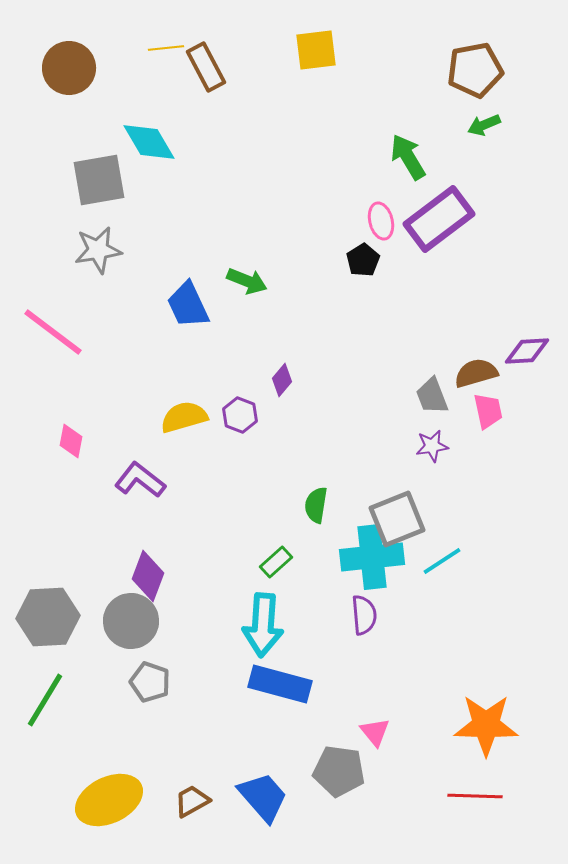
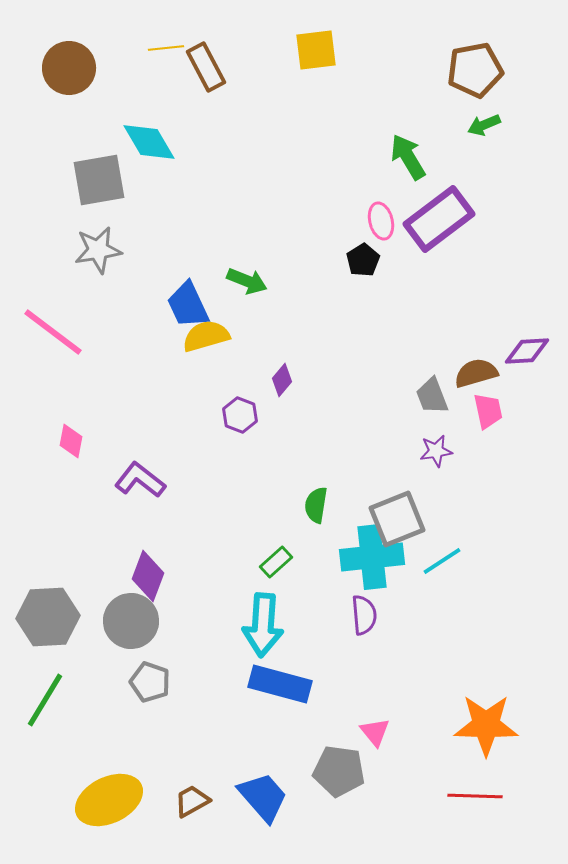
yellow semicircle at (184, 417): moved 22 px right, 81 px up
purple star at (432, 446): moved 4 px right, 5 px down
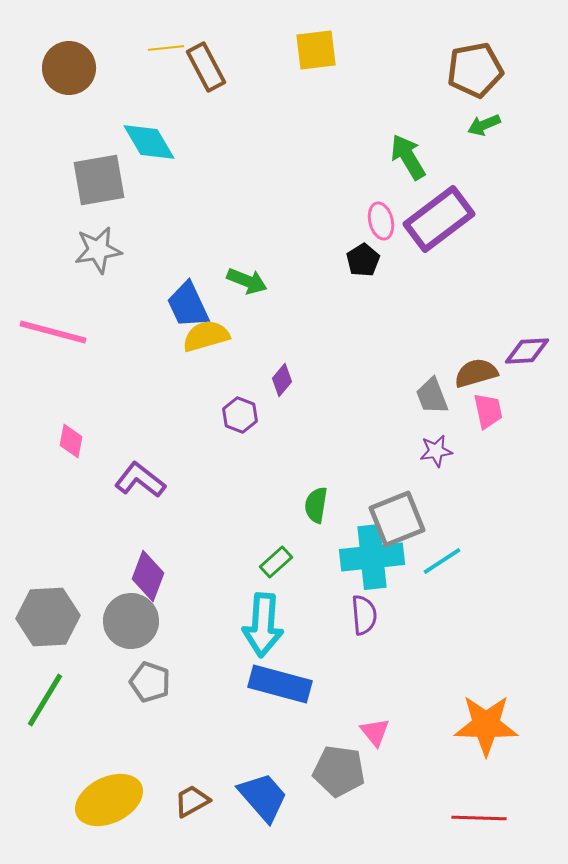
pink line at (53, 332): rotated 22 degrees counterclockwise
red line at (475, 796): moved 4 px right, 22 px down
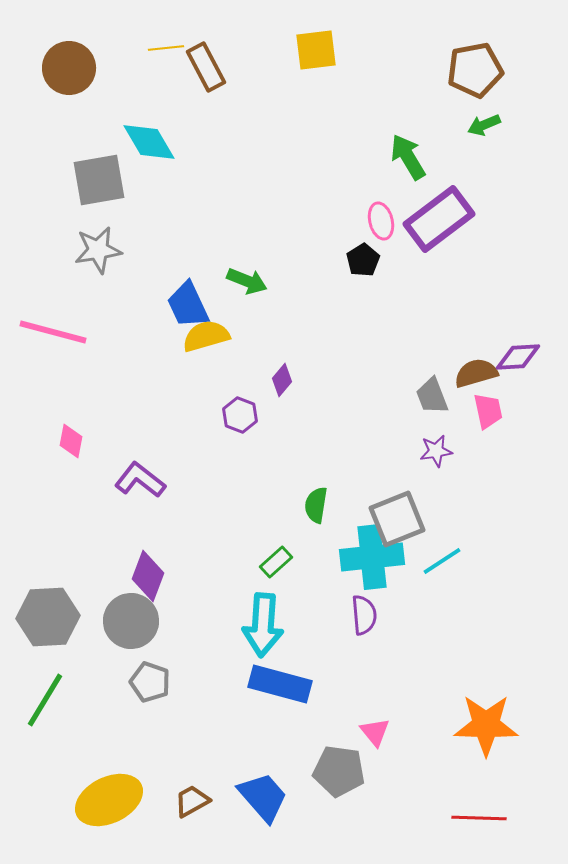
purple diamond at (527, 351): moved 9 px left, 6 px down
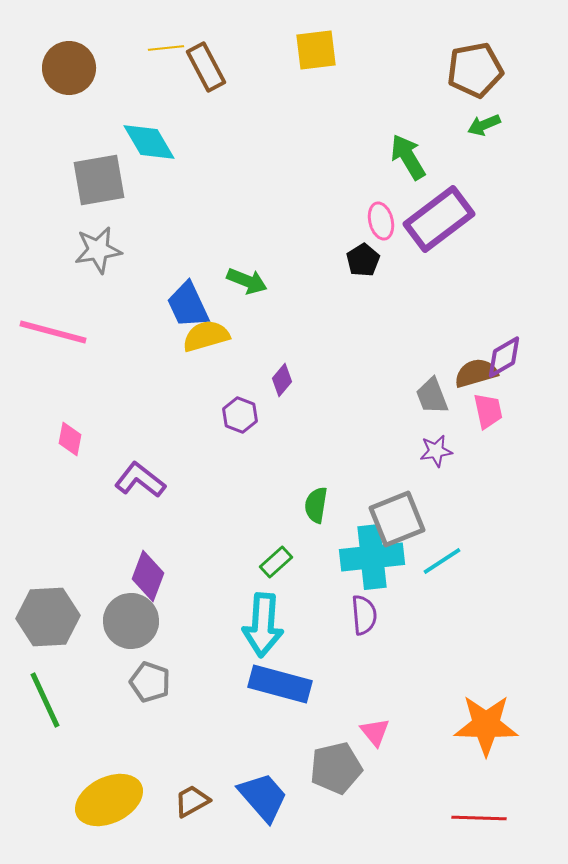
purple diamond at (518, 357): moved 14 px left; rotated 27 degrees counterclockwise
pink diamond at (71, 441): moved 1 px left, 2 px up
green line at (45, 700): rotated 56 degrees counterclockwise
gray pentagon at (339, 771): moved 3 px left, 3 px up; rotated 21 degrees counterclockwise
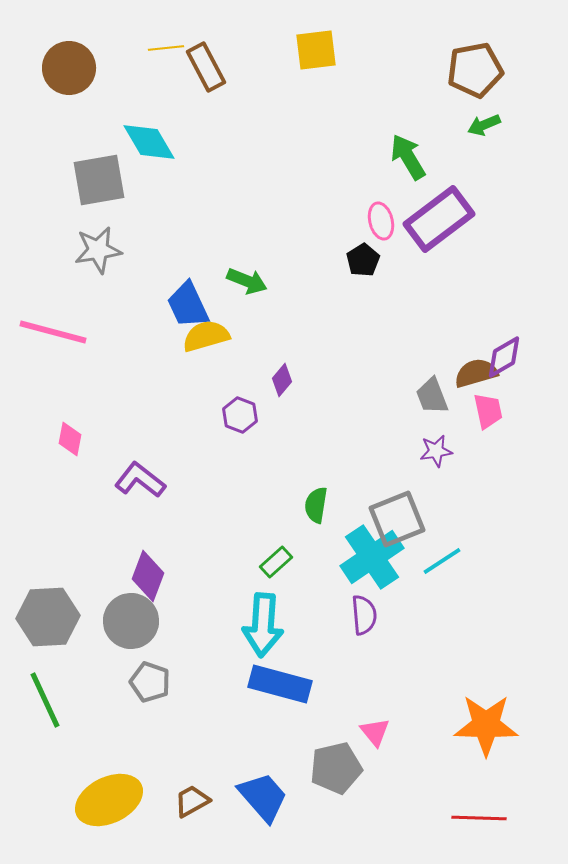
cyan cross at (372, 557): rotated 28 degrees counterclockwise
